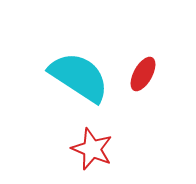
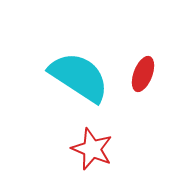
red ellipse: rotated 8 degrees counterclockwise
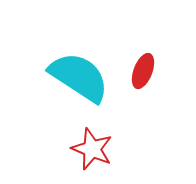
red ellipse: moved 3 px up
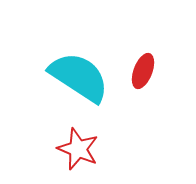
red star: moved 14 px left
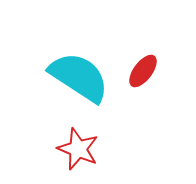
red ellipse: rotated 16 degrees clockwise
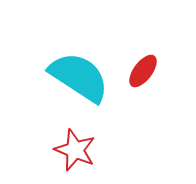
red star: moved 3 px left, 1 px down
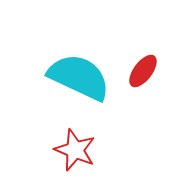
cyan semicircle: rotated 8 degrees counterclockwise
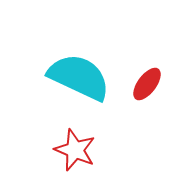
red ellipse: moved 4 px right, 13 px down
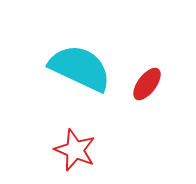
cyan semicircle: moved 1 px right, 9 px up
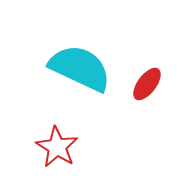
red star: moved 18 px left, 3 px up; rotated 9 degrees clockwise
